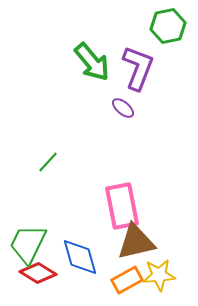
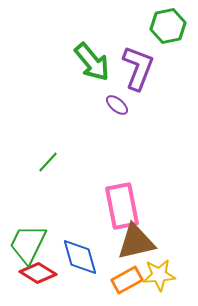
purple ellipse: moved 6 px left, 3 px up
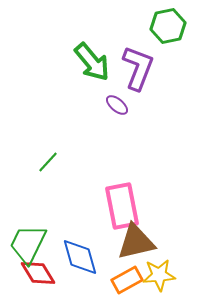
red diamond: rotated 27 degrees clockwise
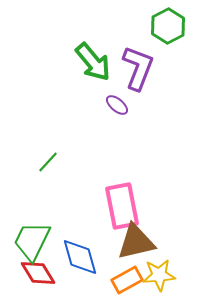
green hexagon: rotated 16 degrees counterclockwise
green arrow: moved 1 px right
green trapezoid: moved 4 px right, 3 px up
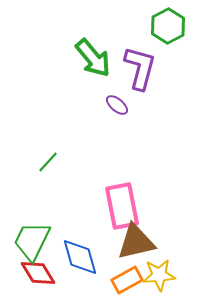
green arrow: moved 4 px up
purple L-shape: moved 2 px right; rotated 6 degrees counterclockwise
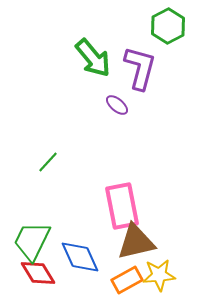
blue diamond: rotated 9 degrees counterclockwise
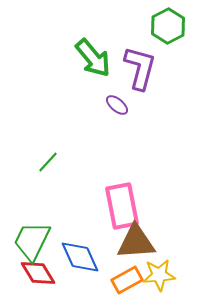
brown triangle: rotated 9 degrees clockwise
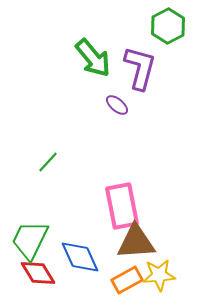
green trapezoid: moved 2 px left, 1 px up
